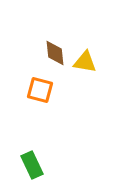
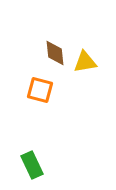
yellow triangle: rotated 20 degrees counterclockwise
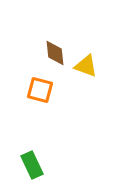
yellow triangle: moved 1 px right, 4 px down; rotated 30 degrees clockwise
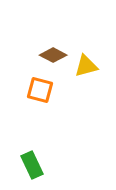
brown diamond: moved 2 px left, 2 px down; rotated 56 degrees counterclockwise
yellow triangle: rotated 35 degrees counterclockwise
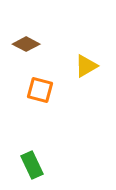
brown diamond: moved 27 px left, 11 px up
yellow triangle: rotated 15 degrees counterclockwise
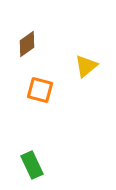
brown diamond: moved 1 px right; rotated 64 degrees counterclockwise
yellow triangle: rotated 10 degrees counterclockwise
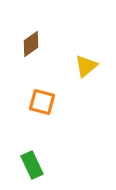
brown diamond: moved 4 px right
orange square: moved 2 px right, 12 px down
